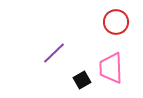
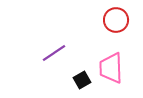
red circle: moved 2 px up
purple line: rotated 10 degrees clockwise
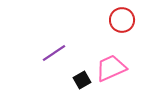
red circle: moved 6 px right
pink trapezoid: rotated 68 degrees clockwise
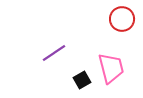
red circle: moved 1 px up
pink trapezoid: rotated 100 degrees clockwise
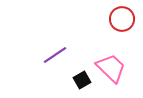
purple line: moved 1 px right, 2 px down
pink trapezoid: rotated 32 degrees counterclockwise
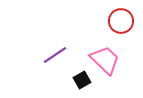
red circle: moved 1 px left, 2 px down
pink trapezoid: moved 6 px left, 8 px up
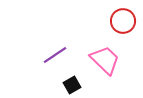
red circle: moved 2 px right
black square: moved 10 px left, 5 px down
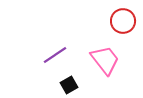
pink trapezoid: rotated 8 degrees clockwise
black square: moved 3 px left
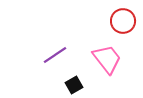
pink trapezoid: moved 2 px right, 1 px up
black square: moved 5 px right
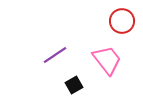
red circle: moved 1 px left
pink trapezoid: moved 1 px down
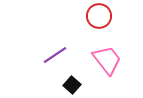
red circle: moved 23 px left, 5 px up
black square: moved 2 px left; rotated 18 degrees counterclockwise
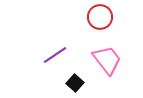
red circle: moved 1 px right, 1 px down
black square: moved 3 px right, 2 px up
